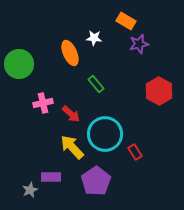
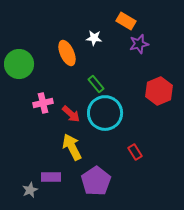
orange ellipse: moved 3 px left
red hexagon: rotated 8 degrees clockwise
cyan circle: moved 21 px up
yellow arrow: rotated 16 degrees clockwise
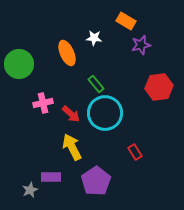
purple star: moved 2 px right, 1 px down
red hexagon: moved 4 px up; rotated 16 degrees clockwise
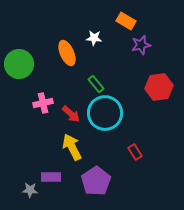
gray star: rotated 28 degrees clockwise
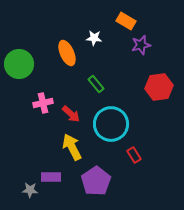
cyan circle: moved 6 px right, 11 px down
red rectangle: moved 1 px left, 3 px down
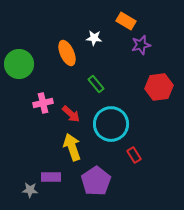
yellow arrow: rotated 8 degrees clockwise
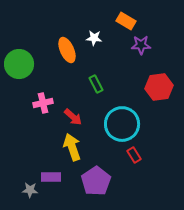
purple star: rotated 12 degrees clockwise
orange ellipse: moved 3 px up
green rectangle: rotated 12 degrees clockwise
red arrow: moved 2 px right, 3 px down
cyan circle: moved 11 px right
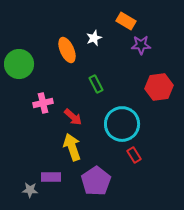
white star: rotated 28 degrees counterclockwise
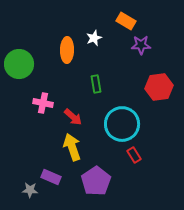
orange ellipse: rotated 25 degrees clockwise
green rectangle: rotated 18 degrees clockwise
pink cross: rotated 24 degrees clockwise
purple rectangle: rotated 24 degrees clockwise
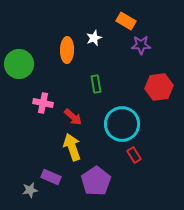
gray star: rotated 14 degrees counterclockwise
